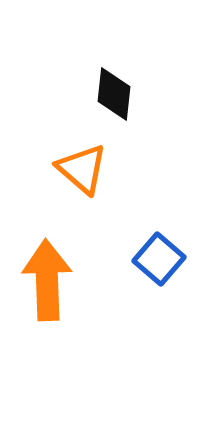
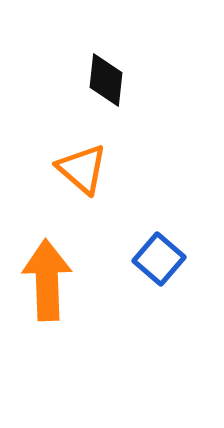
black diamond: moved 8 px left, 14 px up
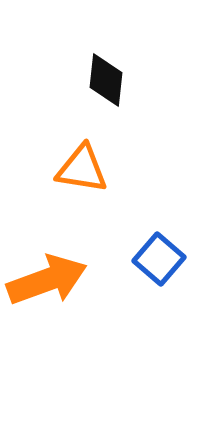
orange triangle: rotated 32 degrees counterclockwise
orange arrow: rotated 72 degrees clockwise
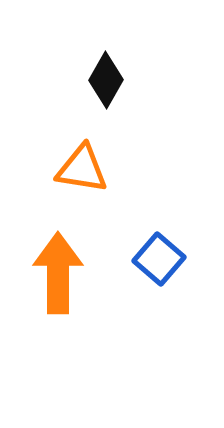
black diamond: rotated 24 degrees clockwise
orange arrow: moved 11 px right, 7 px up; rotated 70 degrees counterclockwise
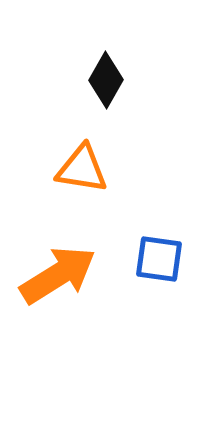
blue square: rotated 33 degrees counterclockwise
orange arrow: moved 2 px down; rotated 58 degrees clockwise
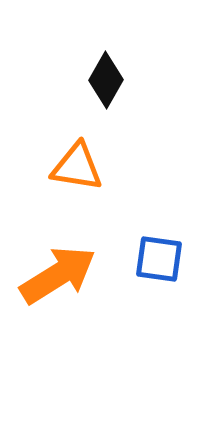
orange triangle: moved 5 px left, 2 px up
